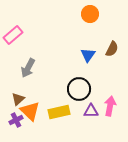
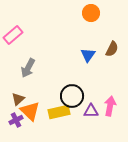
orange circle: moved 1 px right, 1 px up
black circle: moved 7 px left, 7 px down
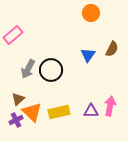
gray arrow: moved 1 px down
black circle: moved 21 px left, 26 px up
orange triangle: moved 2 px right, 1 px down
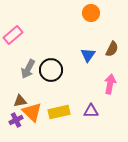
brown triangle: moved 2 px right, 2 px down; rotated 32 degrees clockwise
pink arrow: moved 22 px up
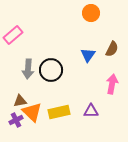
gray arrow: rotated 24 degrees counterclockwise
pink arrow: moved 2 px right
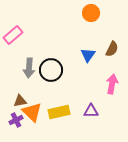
gray arrow: moved 1 px right, 1 px up
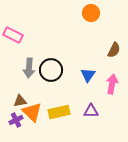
pink rectangle: rotated 66 degrees clockwise
brown semicircle: moved 2 px right, 1 px down
blue triangle: moved 20 px down
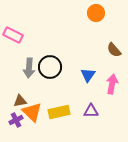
orange circle: moved 5 px right
brown semicircle: rotated 112 degrees clockwise
black circle: moved 1 px left, 3 px up
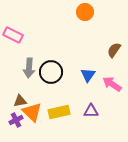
orange circle: moved 11 px left, 1 px up
brown semicircle: rotated 77 degrees clockwise
black circle: moved 1 px right, 5 px down
pink arrow: rotated 66 degrees counterclockwise
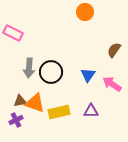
pink rectangle: moved 2 px up
orange triangle: moved 3 px right, 9 px up; rotated 25 degrees counterclockwise
